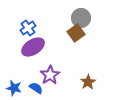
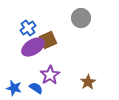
brown square: moved 28 px left, 7 px down; rotated 12 degrees clockwise
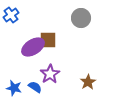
blue cross: moved 17 px left, 13 px up
brown square: rotated 24 degrees clockwise
purple star: moved 1 px up
blue semicircle: moved 1 px left, 1 px up
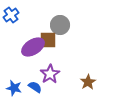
gray circle: moved 21 px left, 7 px down
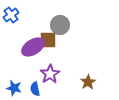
blue semicircle: moved 2 px down; rotated 136 degrees counterclockwise
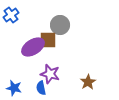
purple star: rotated 24 degrees counterclockwise
blue semicircle: moved 6 px right, 1 px up
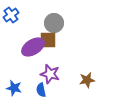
gray circle: moved 6 px left, 2 px up
brown star: moved 1 px left, 2 px up; rotated 21 degrees clockwise
blue semicircle: moved 2 px down
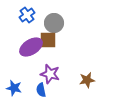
blue cross: moved 16 px right
purple ellipse: moved 2 px left
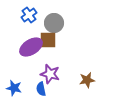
blue cross: moved 2 px right
blue semicircle: moved 1 px up
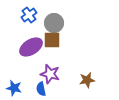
brown square: moved 4 px right
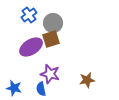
gray circle: moved 1 px left
brown square: moved 1 px left, 1 px up; rotated 18 degrees counterclockwise
